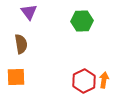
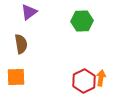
purple triangle: rotated 30 degrees clockwise
orange arrow: moved 3 px left, 2 px up
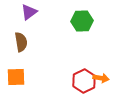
brown semicircle: moved 2 px up
orange arrow: rotated 91 degrees clockwise
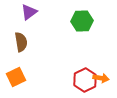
orange square: rotated 24 degrees counterclockwise
red hexagon: moved 1 px right, 1 px up
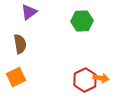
brown semicircle: moved 1 px left, 2 px down
